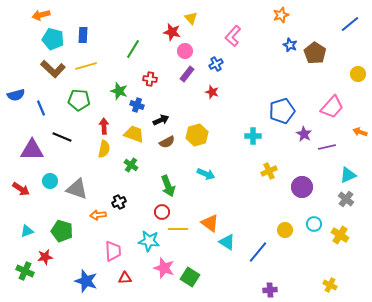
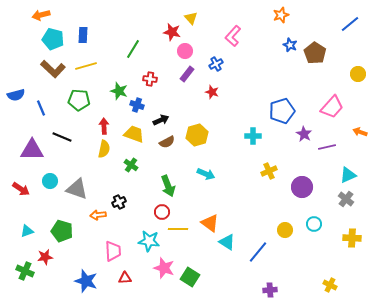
yellow cross at (340, 235): moved 12 px right, 3 px down; rotated 30 degrees counterclockwise
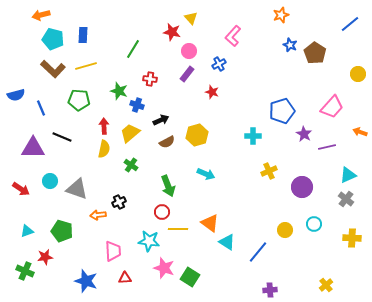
pink circle at (185, 51): moved 4 px right
blue cross at (216, 64): moved 3 px right
yellow trapezoid at (134, 134): moved 4 px left, 1 px up; rotated 60 degrees counterclockwise
purple triangle at (32, 150): moved 1 px right, 2 px up
yellow cross at (330, 285): moved 4 px left; rotated 24 degrees clockwise
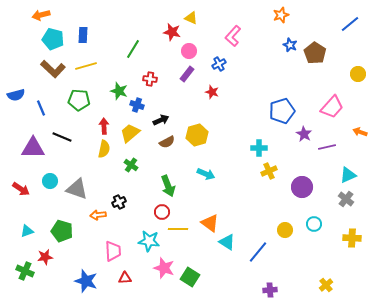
yellow triangle at (191, 18): rotated 24 degrees counterclockwise
cyan cross at (253, 136): moved 6 px right, 12 px down
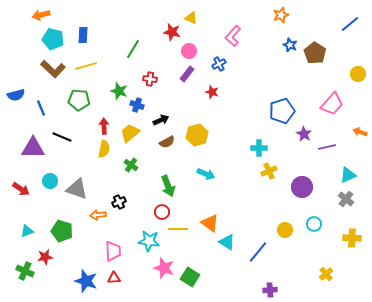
pink trapezoid at (332, 107): moved 3 px up
red triangle at (125, 278): moved 11 px left
yellow cross at (326, 285): moved 11 px up
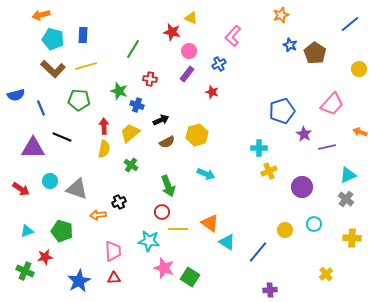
yellow circle at (358, 74): moved 1 px right, 5 px up
blue star at (86, 281): moved 7 px left; rotated 25 degrees clockwise
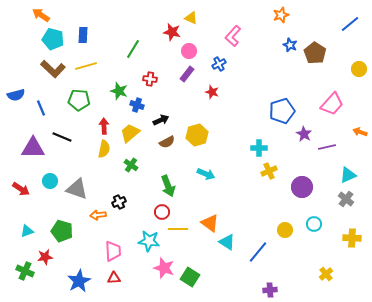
orange arrow at (41, 15): rotated 48 degrees clockwise
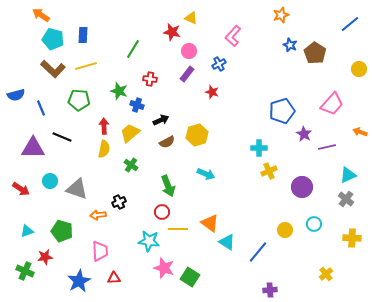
pink trapezoid at (113, 251): moved 13 px left
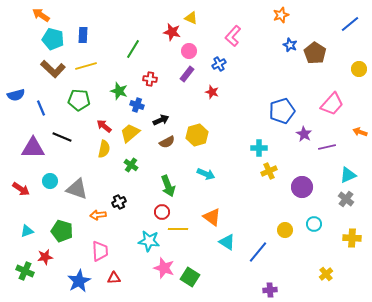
red arrow at (104, 126): rotated 49 degrees counterclockwise
orange triangle at (210, 223): moved 2 px right, 6 px up
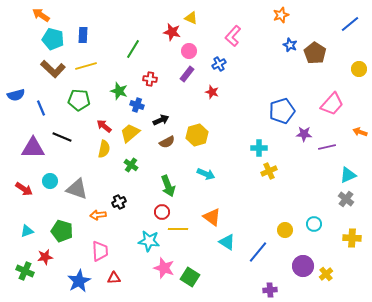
purple star at (304, 134): rotated 28 degrees counterclockwise
purple circle at (302, 187): moved 1 px right, 79 px down
red arrow at (21, 189): moved 3 px right
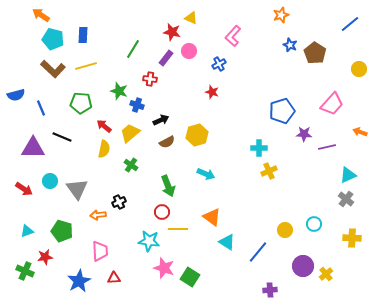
purple rectangle at (187, 74): moved 21 px left, 16 px up
green pentagon at (79, 100): moved 2 px right, 3 px down
gray triangle at (77, 189): rotated 35 degrees clockwise
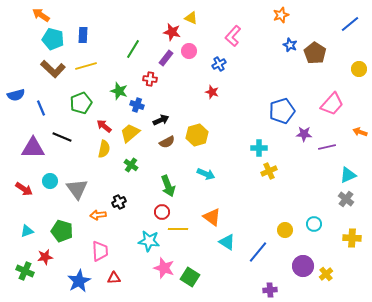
green pentagon at (81, 103): rotated 25 degrees counterclockwise
